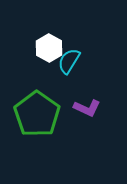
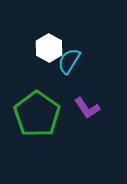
purple L-shape: rotated 32 degrees clockwise
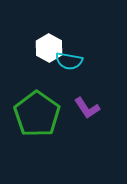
cyan semicircle: rotated 112 degrees counterclockwise
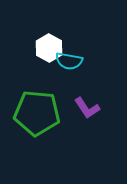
green pentagon: moved 1 px up; rotated 30 degrees counterclockwise
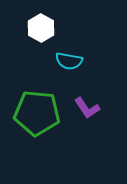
white hexagon: moved 8 px left, 20 px up
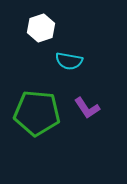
white hexagon: rotated 12 degrees clockwise
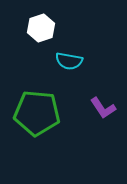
purple L-shape: moved 16 px right
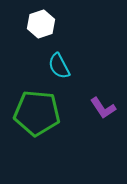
white hexagon: moved 4 px up
cyan semicircle: moved 10 px left, 5 px down; rotated 52 degrees clockwise
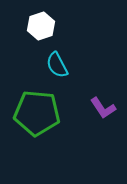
white hexagon: moved 2 px down
cyan semicircle: moved 2 px left, 1 px up
